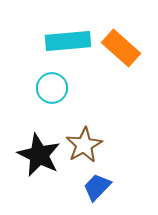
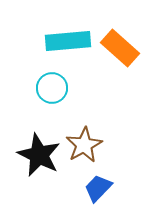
orange rectangle: moved 1 px left
blue trapezoid: moved 1 px right, 1 px down
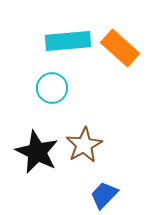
black star: moved 2 px left, 3 px up
blue trapezoid: moved 6 px right, 7 px down
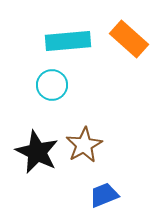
orange rectangle: moved 9 px right, 9 px up
cyan circle: moved 3 px up
blue trapezoid: rotated 24 degrees clockwise
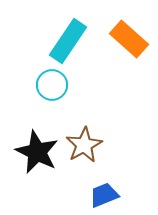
cyan rectangle: rotated 51 degrees counterclockwise
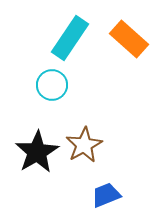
cyan rectangle: moved 2 px right, 3 px up
black star: rotated 15 degrees clockwise
blue trapezoid: moved 2 px right
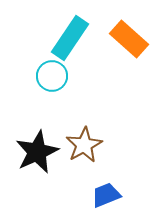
cyan circle: moved 9 px up
black star: rotated 6 degrees clockwise
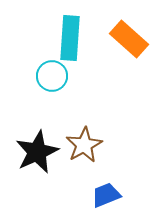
cyan rectangle: rotated 30 degrees counterclockwise
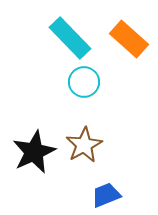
cyan rectangle: rotated 48 degrees counterclockwise
cyan circle: moved 32 px right, 6 px down
black star: moved 3 px left
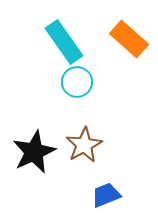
cyan rectangle: moved 6 px left, 4 px down; rotated 9 degrees clockwise
cyan circle: moved 7 px left
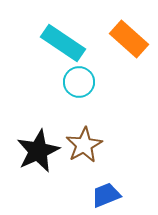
cyan rectangle: moved 1 px left, 1 px down; rotated 21 degrees counterclockwise
cyan circle: moved 2 px right
black star: moved 4 px right, 1 px up
